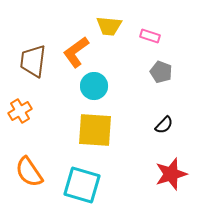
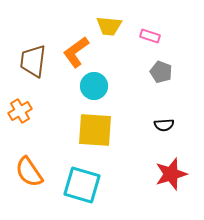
black semicircle: rotated 42 degrees clockwise
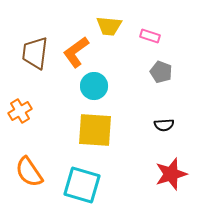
brown trapezoid: moved 2 px right, 8 px up
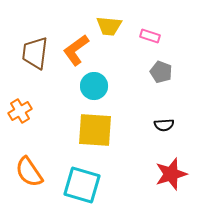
orange L-shape: moved 2 px up
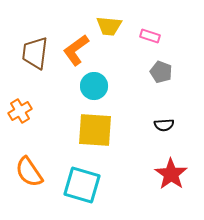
red star: rotated 20 degrees counterclockwise
